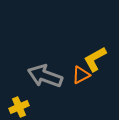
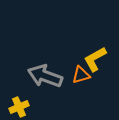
orange triangle: rotated 12 degrees clockwise
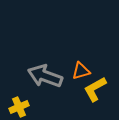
yellow L-shape: moved 30 px down
orange triangle: moved 4 px up
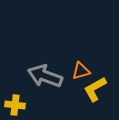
yellow cross: moved 4 px left, 2 px up; rotated 30 degrees clockwise
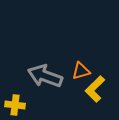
yellow L-shape: rotated 16 degrees counterclockwise
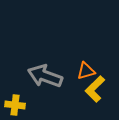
orange triangle: moved 5 px right
